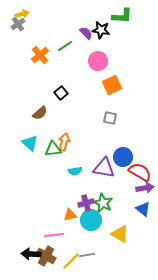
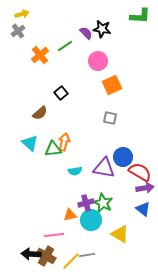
green L-shape: moved 18 px right
gray cross: moved 7 px down
black star: moved 1 px right, 1 px up
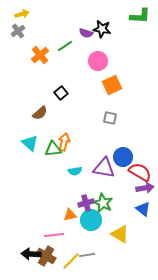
purple semicircle: rotated 152 degrees clockwise
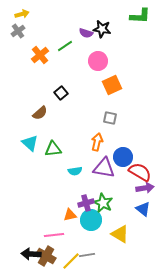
orange arrow: moved 33 px right
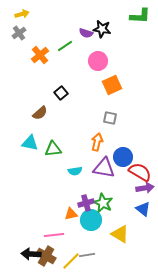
gray cross: moved 1 px right, 2 px down
cyan triangle: rotated 30 degrees counterclockwise
orange triangle: moved 1 px right, 1 px up
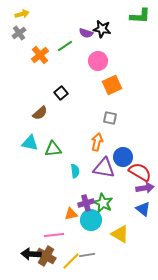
cyan semicircle: rotated 88 degrees counterclockwise
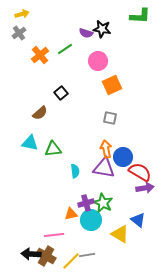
green line: moved 3 px down
orange arrow: moved 9 px right, 7 px down; rotated 24 degrees counterclockwise
blue triangle: moved 5 px left, 11 px down
